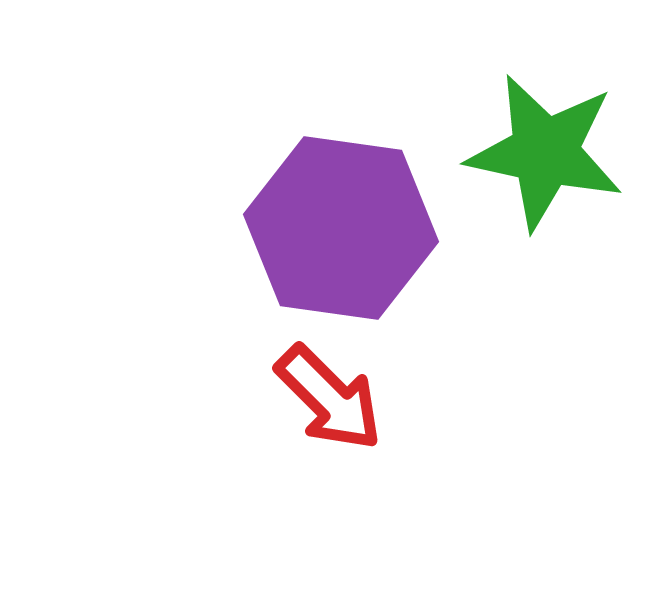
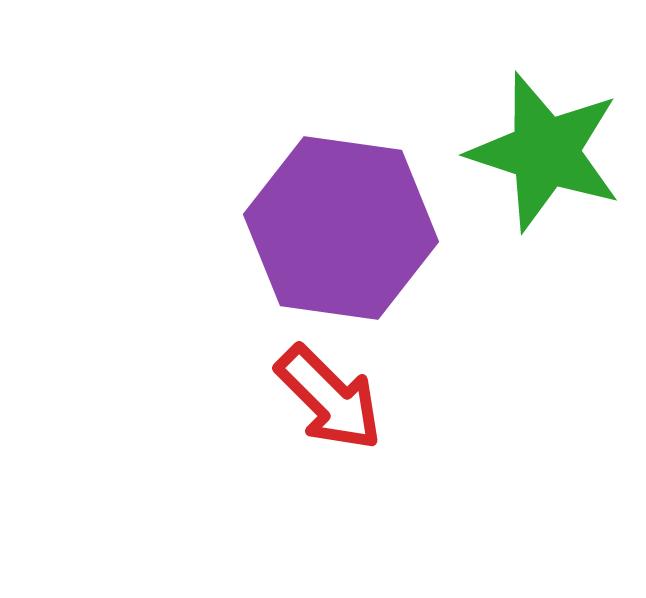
green star: rotated 6 degrees clockwise
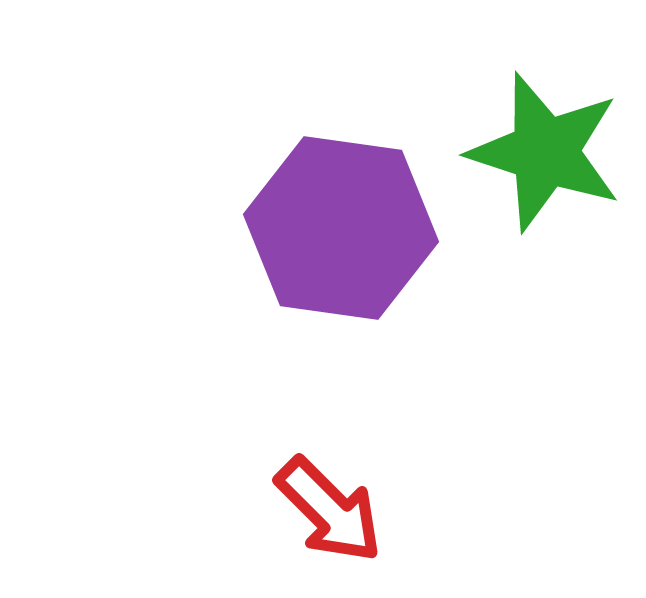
red arrow: moved 112 px down
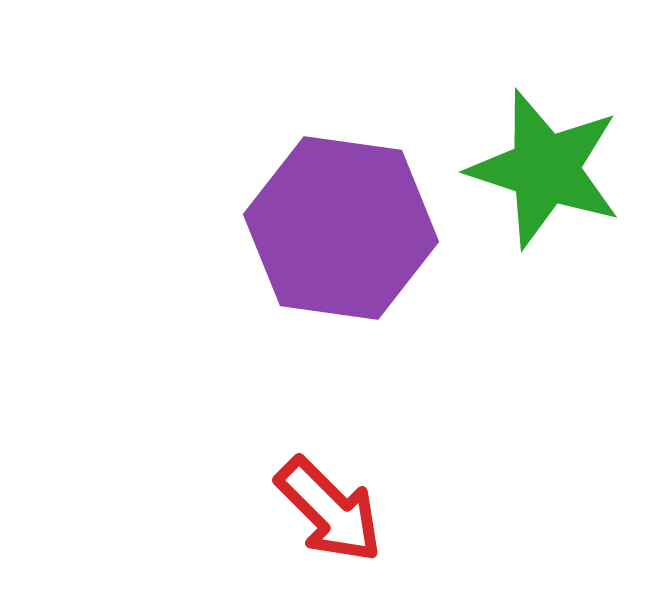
green star: moved 17 px down
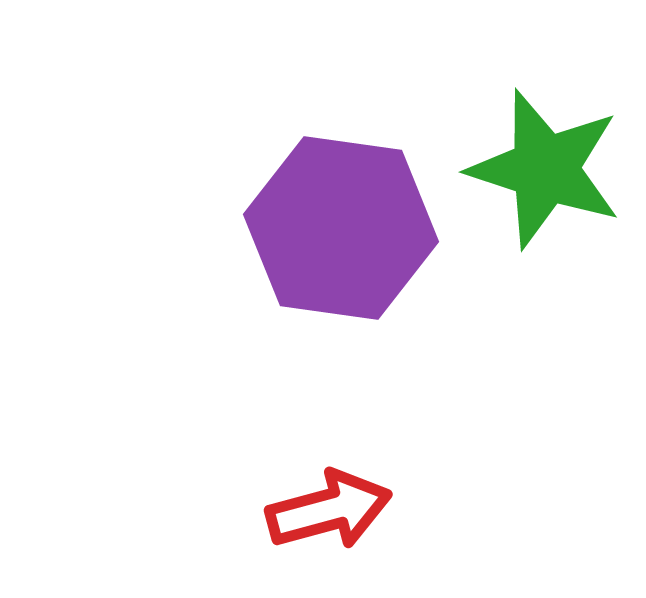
red arrow: rotated 60 degrees counterclockwise
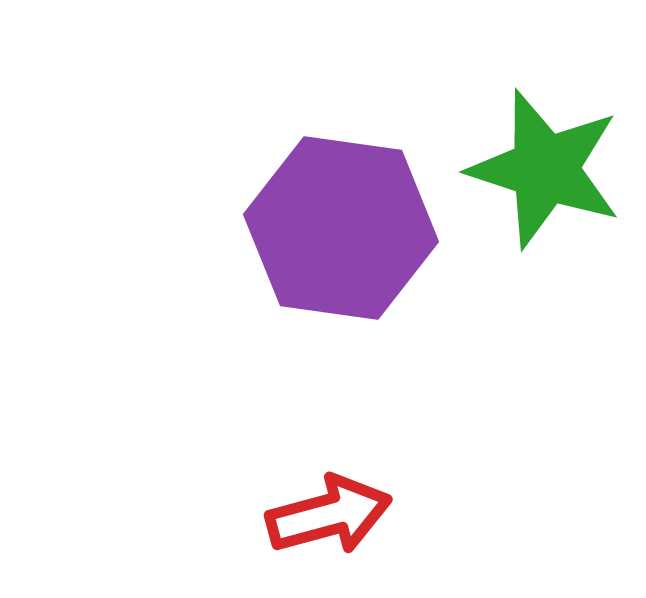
red arrow: moved 5 px down
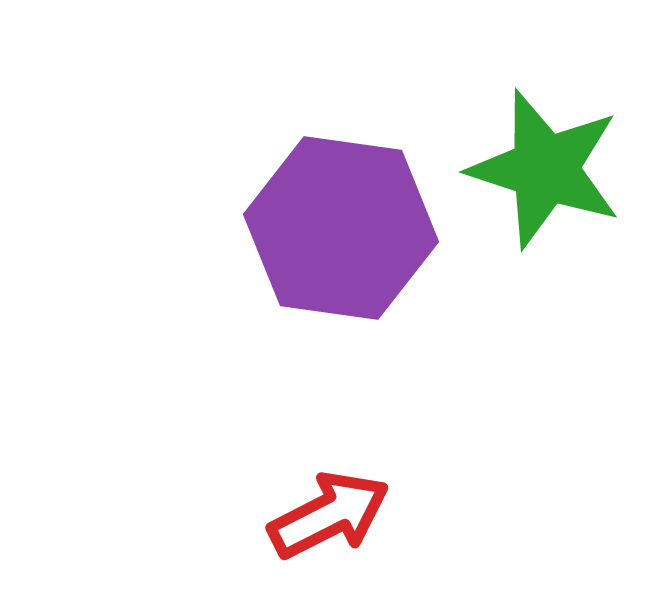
red arrow: rotated 12 degrees counterclockwise
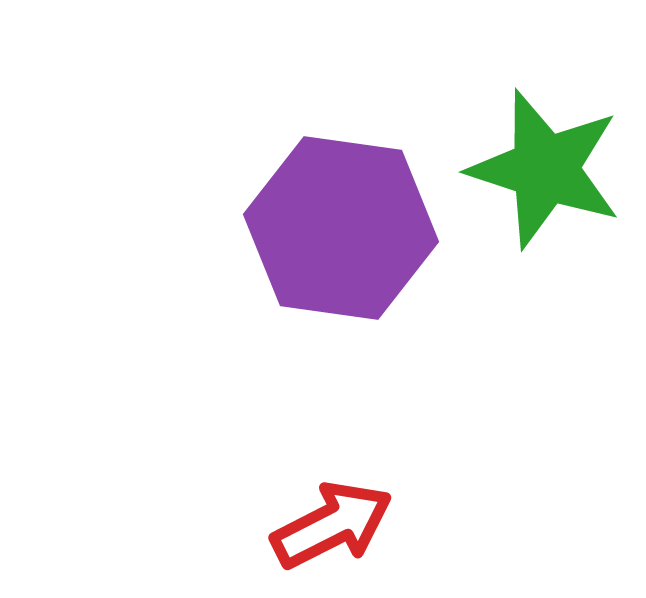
red arrow: moved 3 px right, 10 px down
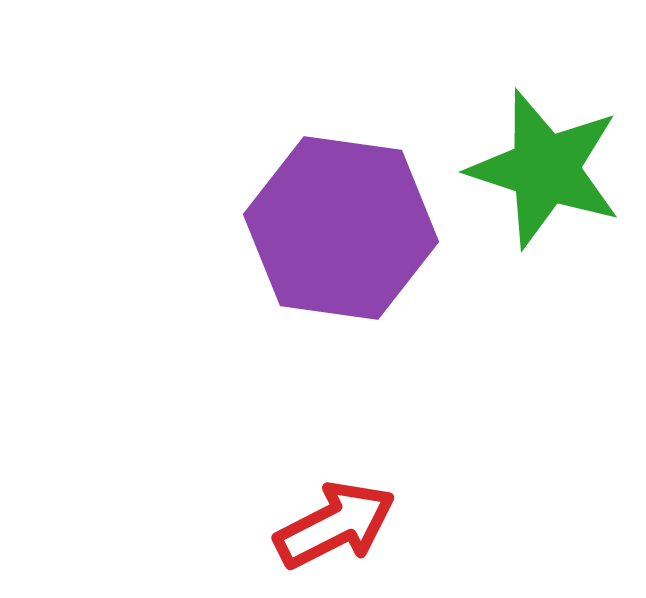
red arrow: moved 3 px right
